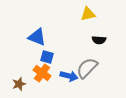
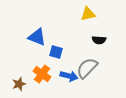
blue square: moved 9 px right, 5 px up
orange cross: moved 1 px down
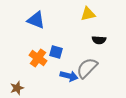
blue triangle: moved 1 px left, 17 px up
orange cross: moved 4 px left, 16 px up
brown star: moved 2 px left, 4 px down
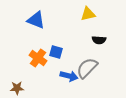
brown star: rotated 16 degrees clockwise
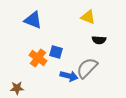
yellow triangle: moved 3 px down; rotated 35 degrees clockwise
blue triangle: moved 3 px left
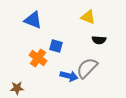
blue square: moved 6 px up
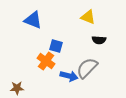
orange cross: moved 8 px right, 3 px down
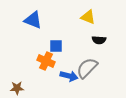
blue square: rotated 16 degrees counterclockwise
orange cross: rotated 12 degrees counterclockwise
